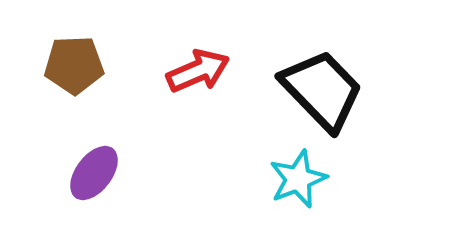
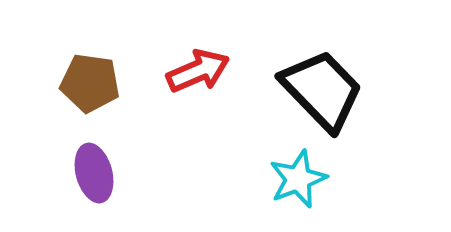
brown pentagon: moved 16 px right, 18 px down; rotated 10 degrees clockwise
purple ellipse: rotated 52 degrees counterclockwise
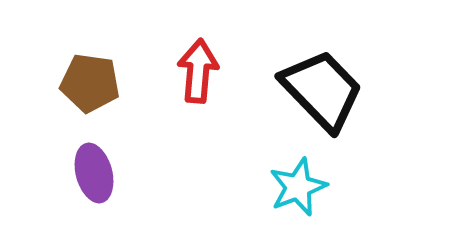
red arrow: rotated 62 degrees counterclockwise
cyan star: moved 8 px down
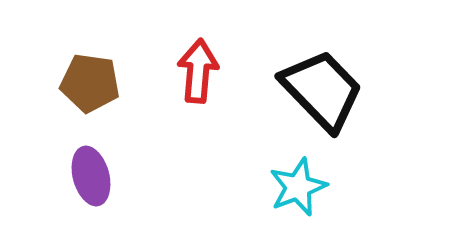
purple ellipse: moved 3 px left, 3 px down
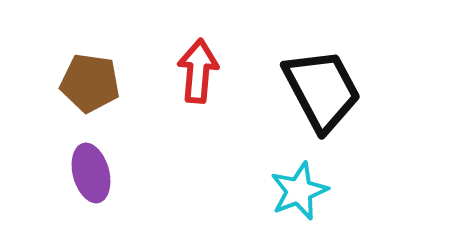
black trapezoid: rotated 16 degrees clockwise
purple ellipse: moved 3 px up
cyan star: moved 1 px right, 4 px down
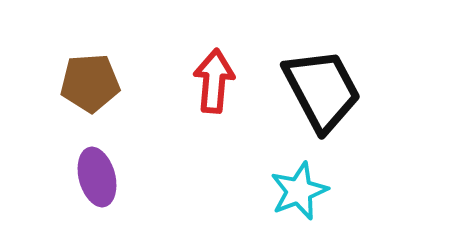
red arrow: moved 16 px right, 10 px down
brown pentagon: rotated 12 degrees counterclockwise
purple ellipse: moved 6 px right, 4 px down
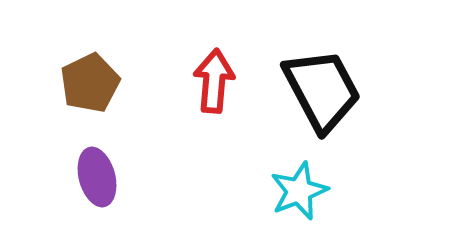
brown pentagon: rotated 22 degrees counterclockwise
